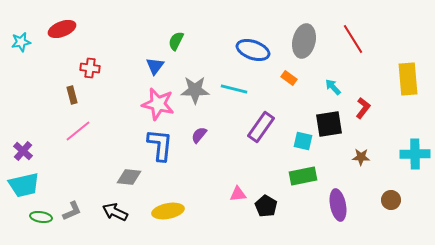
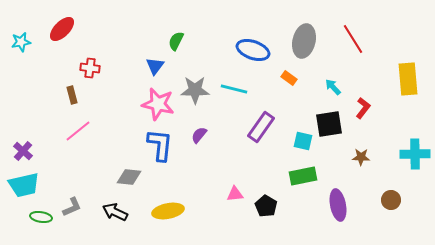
red ellipse: rotated 24 degrees counterclockwise
pink triangle: moved 3 px left
gray L-shape: moved 4 px up
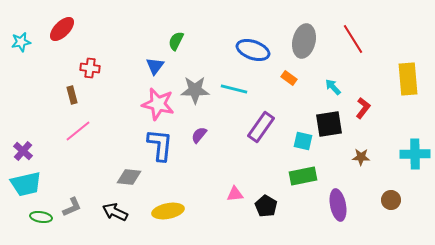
cyan trapezoid: moved 2 px right, 1 px up
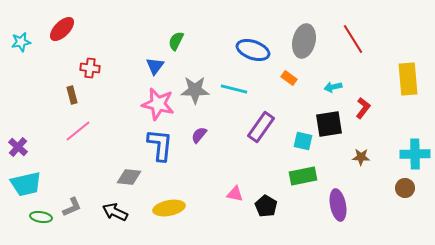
cyan arrow: rotated 60 degrees counterclockwise
purple cross: moved 5 px left, 4 px up
pink triangle: rotated 18 degrees clockwise
brown circle: moved 14 px right, 12 px up
yellow ellipse: moved 1 px right, 3 px up
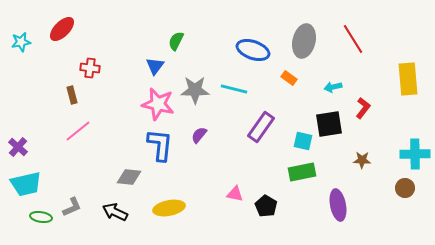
brown star: moved 1 px right, 3 px down
green rectangle: moved 1 px left, 4 px up
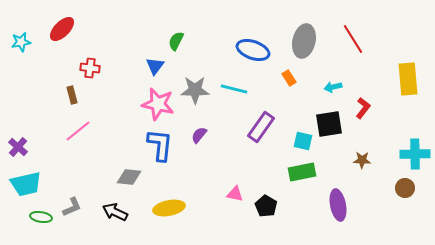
orange rectangle: rotated 21 degrees clockwise
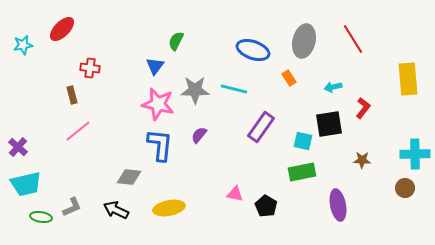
cyan star: moved 2 px right, 3 px down
black arrow: moved 1 px right, 2 px up
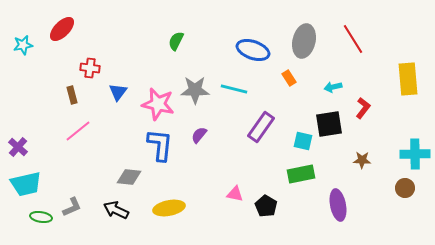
blue triangle: moved 37 px left, 26 px down
green rectangle: moved 1 px left, 2 px down
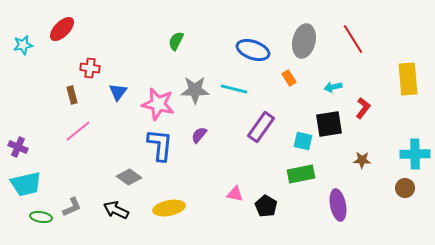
purple cross: rotated 18 degrees counterclockwise
gray diamond: rotated 30 degrees clockwise
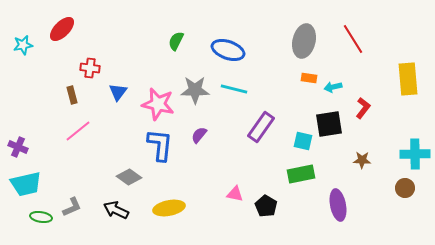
blue ellipse: moved 25 px left
orange rectangle: moved 20 px right; rotated 49 degrees counterclockwise
